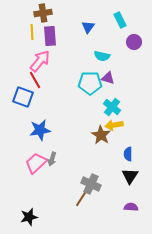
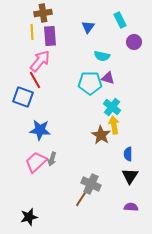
yellow arrow: rotated 90 degrees clockwise
blue star: rotated 15 degrees clockwise
pink trapezoid: moved 1 px up
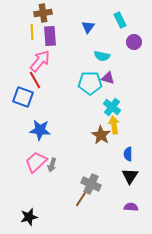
gray arrow: moved 6 px down
